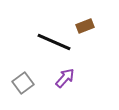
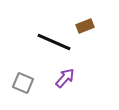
gray square: rotated 30 degrees counterclockwise
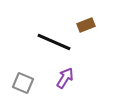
brown rectangle: moved 1 px right, 1 px up
purple arrow: rotated 10 degrees counterclockwise
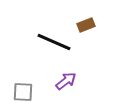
purple arrow: moved 1 px right, 3 px down; rotated 20 degrees clockwise
gray square: moved 9 px down; rotated 20 degrees counterclockwise
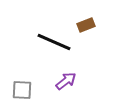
gray square: moved 1 px left, 2 px up
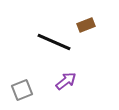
gray square: rotated 25 degrees counterclockwise
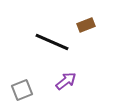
black line: moved 2 px left
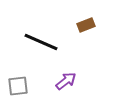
black line: moved 11 px left
gray square: moved 4 px left, 4 px up; rotated 15 degrees clockwise
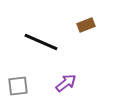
purple arrow: moved 2 px down
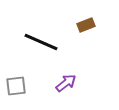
gray square: moved 2 px left
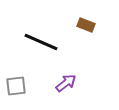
brown rectangle: rotated 42 degrees clockwise
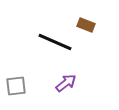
black line: moved 14 px right
